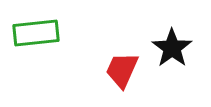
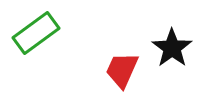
green rectangle: rotated 30 degrees counterclockwise
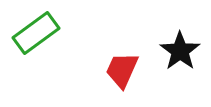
black star: moved 8 px right, 3 px down
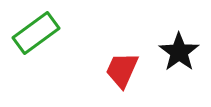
black star: moved 1 px left, 1 px down
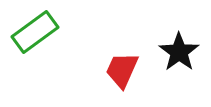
green rectangle: moved 1 px left, 1 px up
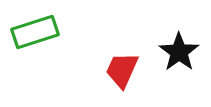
green rectangle: rotated 18 degrees clockwise
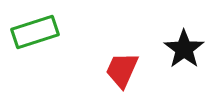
black star: moved 5 px right, 3 px up
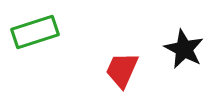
black star: rotated 9 degrees counterclockwise
